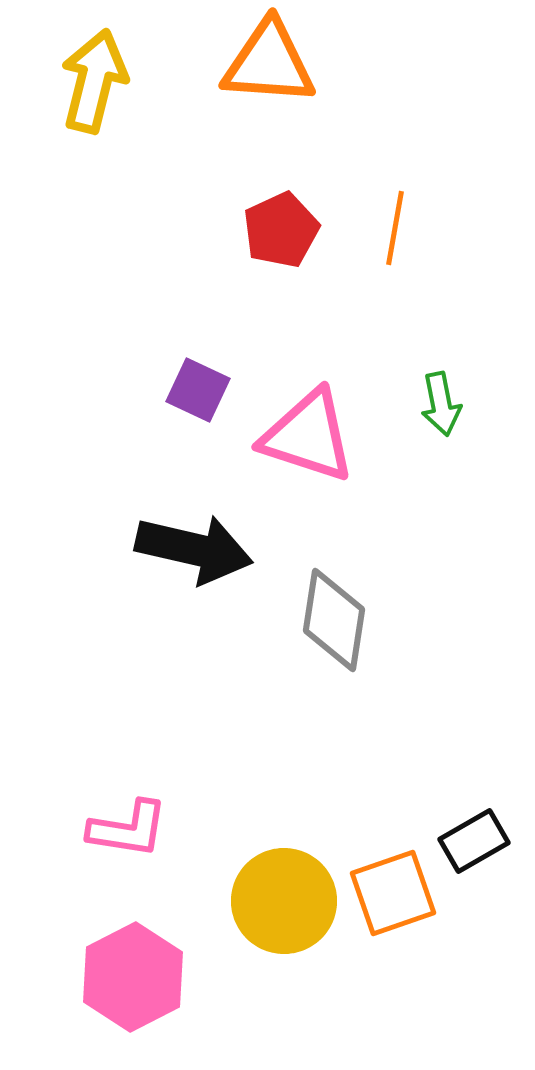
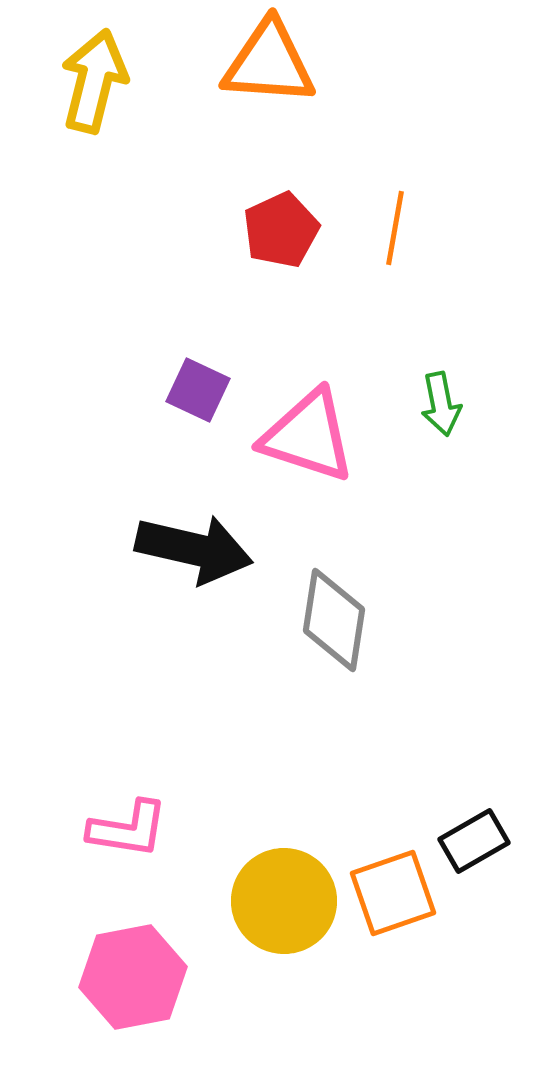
pink hexagon: rotated 16 degrees clockwise
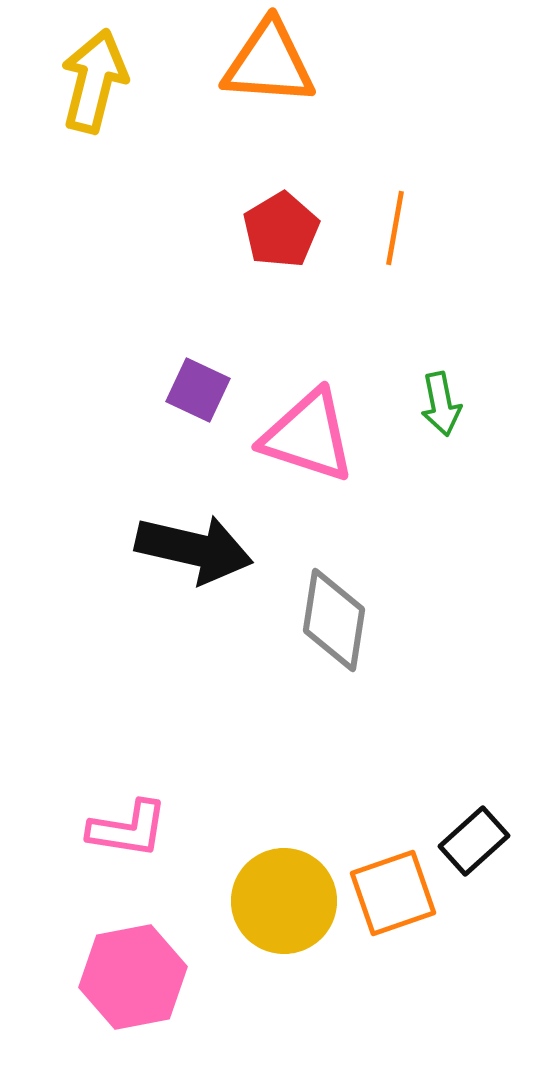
red pentagon: rotated 6 degrees counterclockwise
black rectangle: rotated 12 degrees counterclockwise
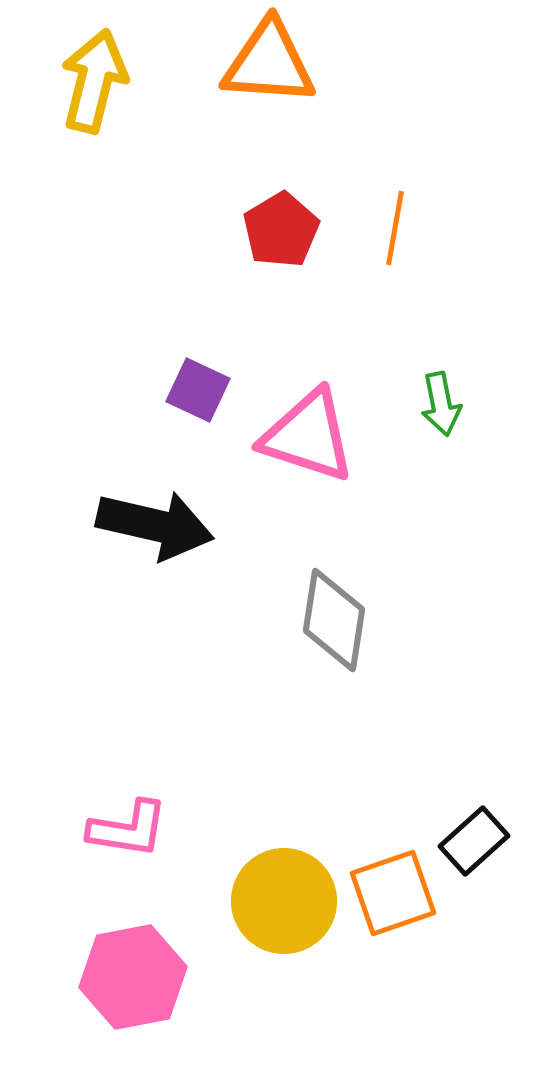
black arrow: moved 39 px left, 24 px up
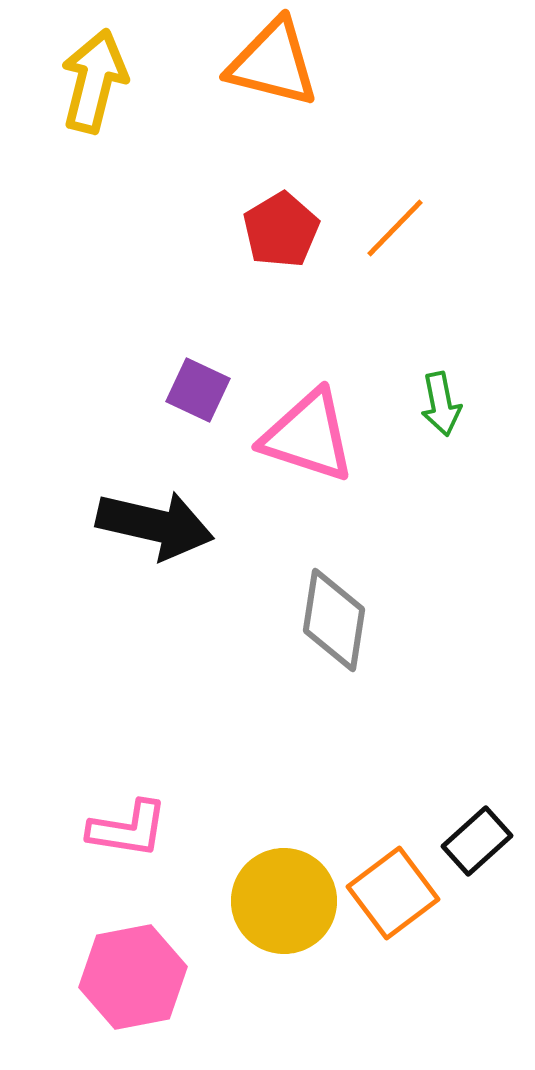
orange triangle: moved 4 px right; rotated 10 degrees clockwise
orange line: rotated 34 degrees clockwise
black rectangle: moved 3 px right
orange square: rotated 18 degrees counterclockwise
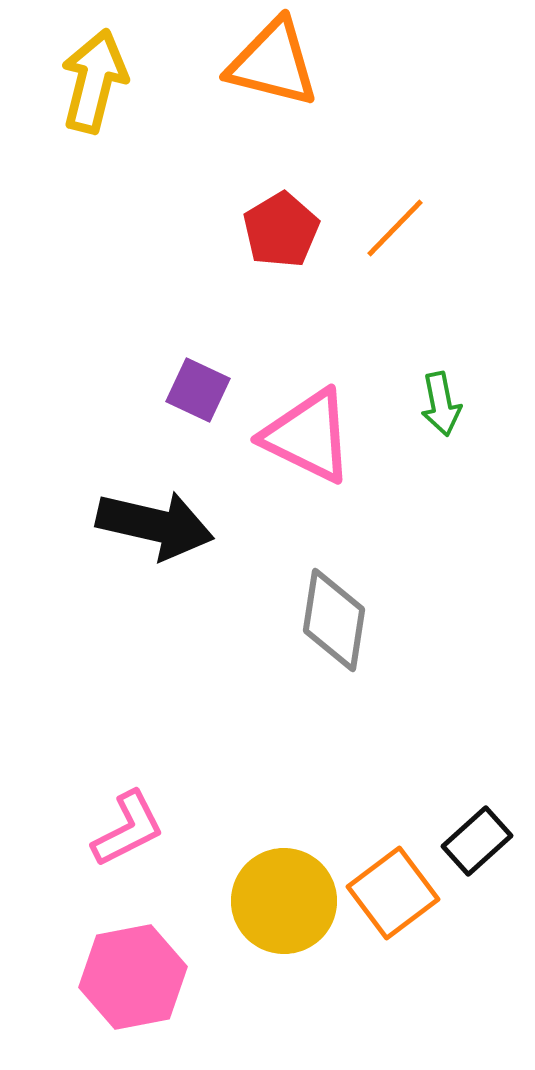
pink triangle: rotated 8 degrees clockwise
pink L-shape: rotated 36 degrees counterclockwise
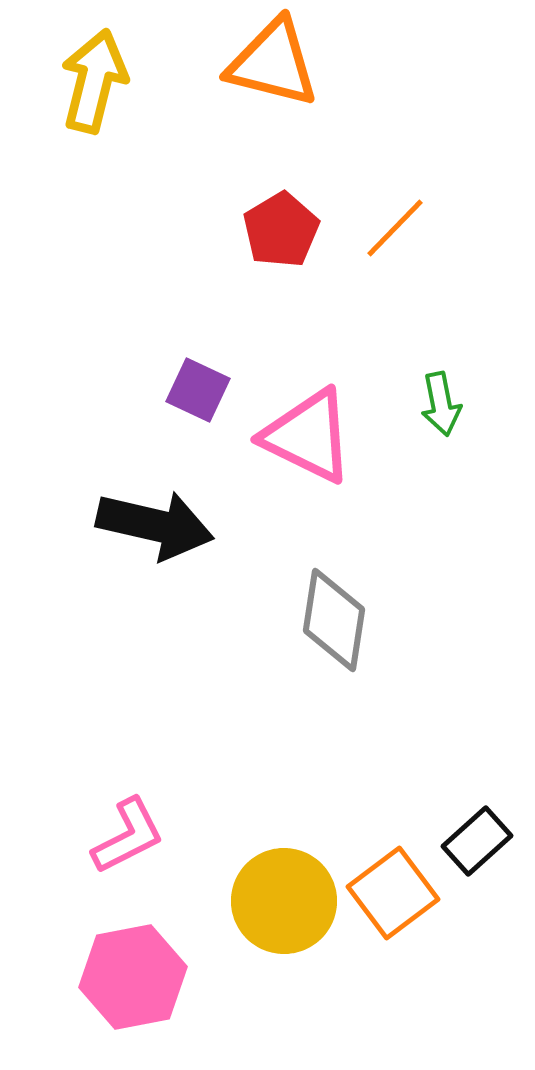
pink L-shape: moved 7 px down
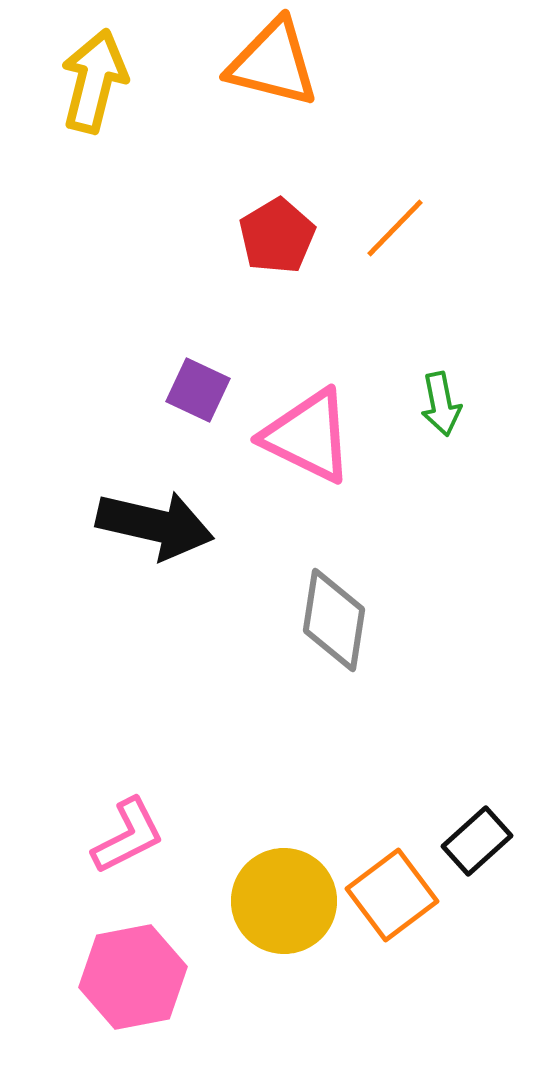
red pentagon: moved 4 px left, 6 px down
orange square: moved 1 px left, 2 px down
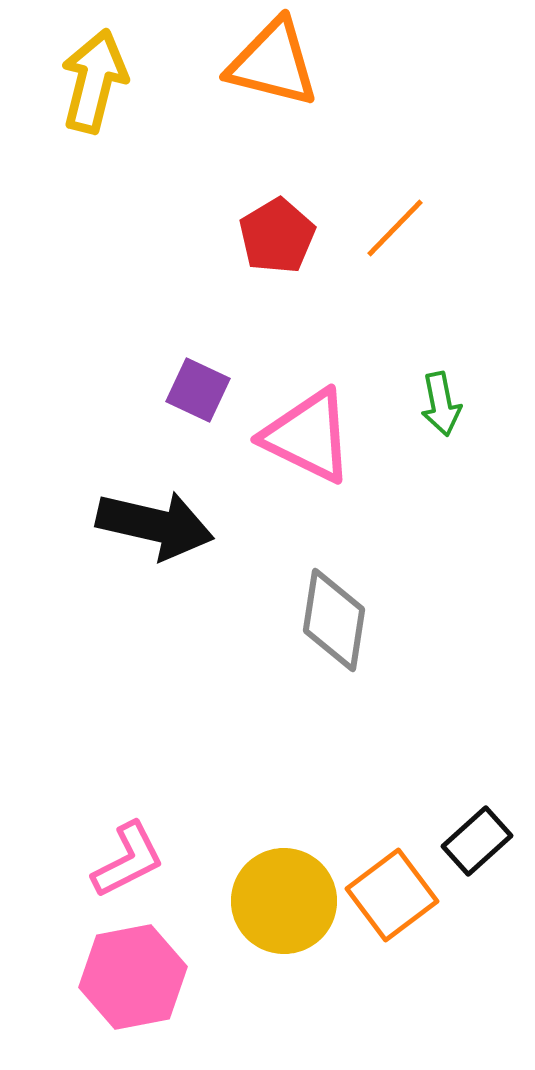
pink L-shape: moved 24 px down
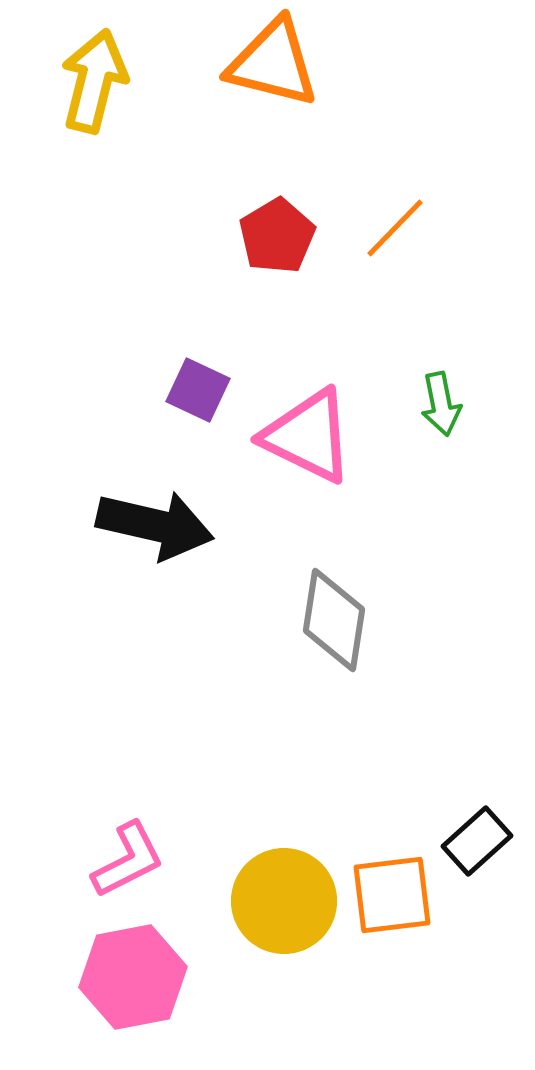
orange square: rotated 30 degrees clockwise
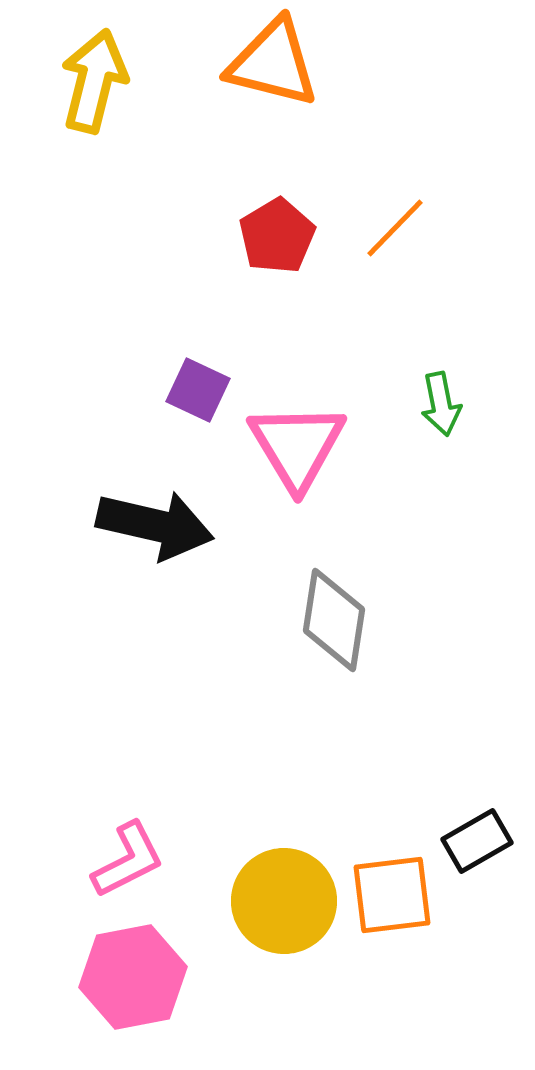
pink triangle: moved 11 px left, 10 px down; rotated 33 degrees clockwise
black rectangle: rotated 12 degrees clockwise
